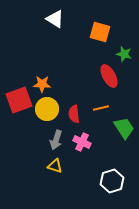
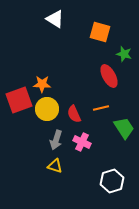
red semicircle: rotated 18 degrees counterclockwise
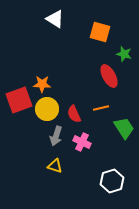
gray arrow: moved 4 px up
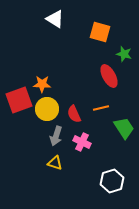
yellow triangle: moved 3 px up
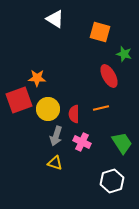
orange star: moved 5 px left, 6 px up
yellow circle: moved 1 px right
red semicircle: rotated 24 degrees clockwise
green trapezoid: moved 2 px left, 15 px down
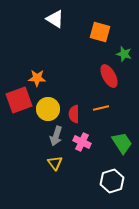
yellow triangle: rotated 35 degrees clockwise
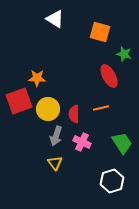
red square: moved 1 px down
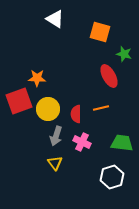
red semicircle: moved 2 px right
green trapezoid: rotated 50 degrees counterclockwise
white hexagon: moved 4 px up
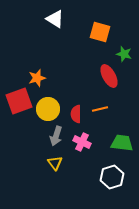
orange star: rotated 18 degrees counterclockwise
orange line: moved 1 px left, 1 px down
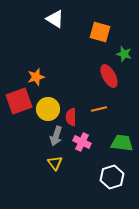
orange star: moved 1 px left, 1 px up
orange line: moved 1 px left
red semicircle: moved 5 px left, 3 px down
